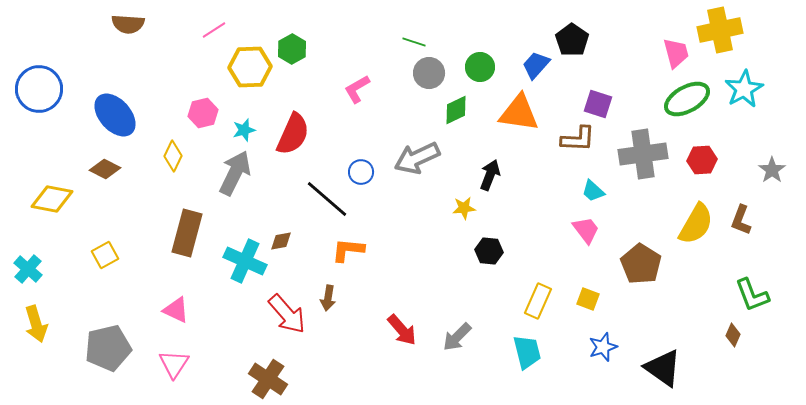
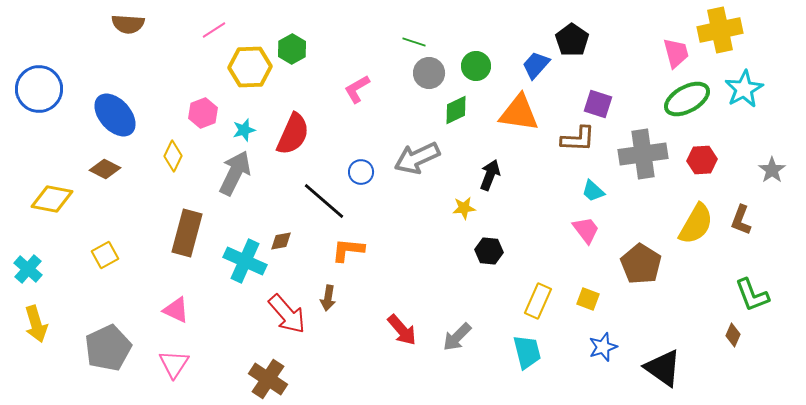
green circle at (480, 67): moved 4 px left, 1 px up
pink hexagon at (203, 113): rotated 8 degrees counterclockwise
black line at (327, 199): moved 3 px left, 2 px down
gray pentagon at (108, 348): rotated 12 degrees counterclockwise
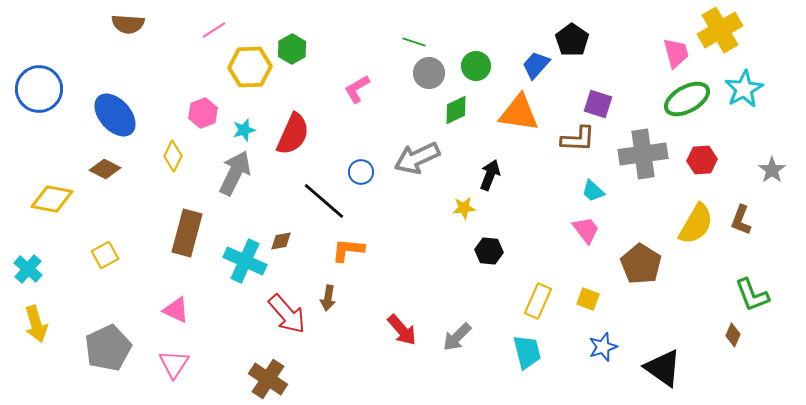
yellow cross at (720, 30): rotated 18 degrees counterclockwise
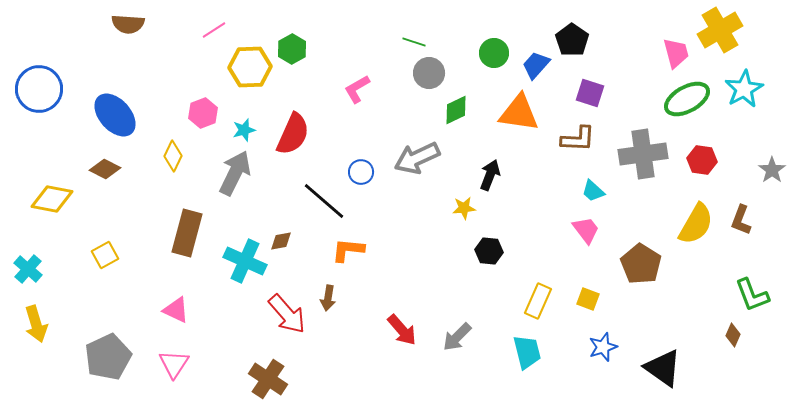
green circle at (476, 66): moved 18 px right, 13 px up
purple square at (598, 104): moved 8 px left, 11 px up
red hexagon at (702, 160): rotated 12 degrees clockwise
gray pentagon at (108, 348): moved 9 px down
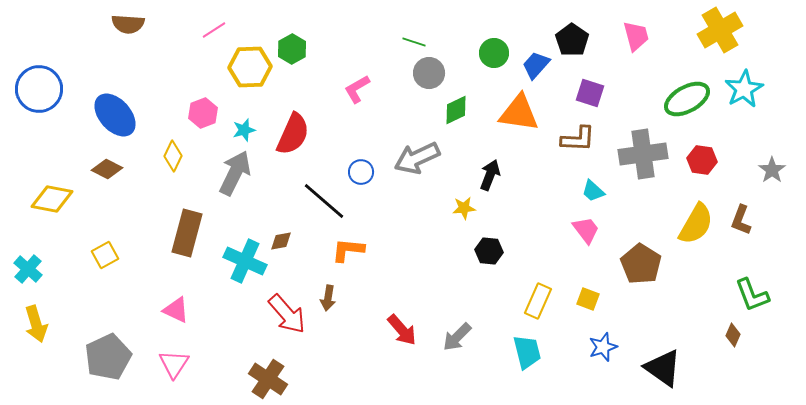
pink trapezoid at (676, 53): moved 40 px left, 17 px up
brown diamond at (105, 169): moved 2 px right
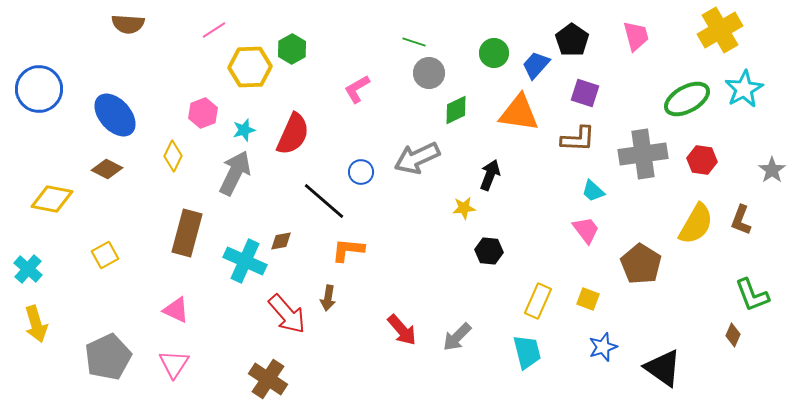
purple square at (590, 93): moved 5 px left
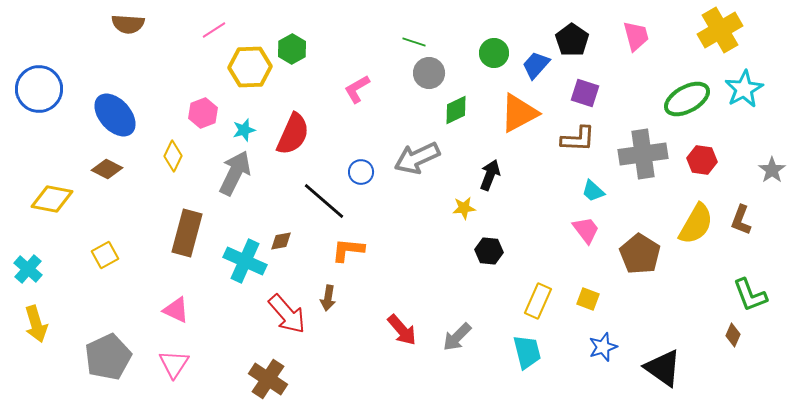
orange triangle at (519, 113): rotated 36 degrees counterclockwise
brown pentagon at (641, 264): moved 1 px left, 10 px up
green L-shape at (752, 295): moved 2 px left
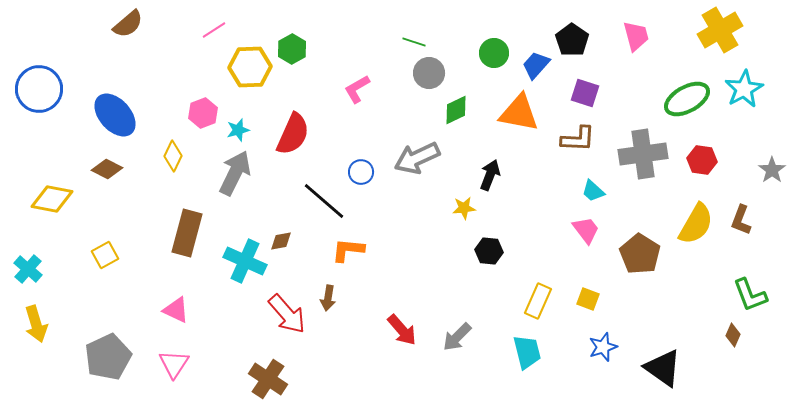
brown semicircle at (128, 24): rotated 44 degrees counterclockwise
orange triangle at (519, 113): rotated 39 degrees clockwise
cyan star at (244, 130): moved 6 px left
